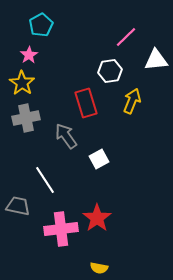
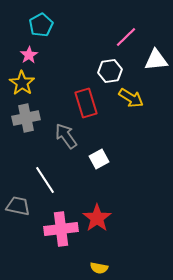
yellow arrow: moved 1 px left, 3 px up; rotated 100 degrees clockwise
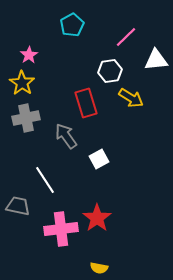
cyan pentagon: moved 31 px right
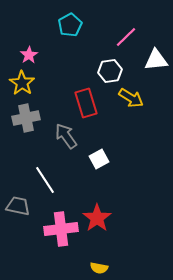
cyan pentagon: moved 2 px left
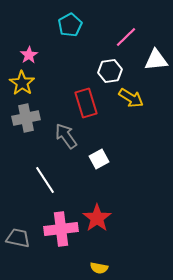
gray trapezoid: moved 32 px down
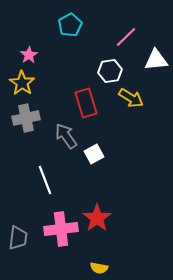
white square: moved 5 px left, 5 px up
white line: rotated 12 degrees clockwise
gray trapezoid: rotated 85 degrees clockwise
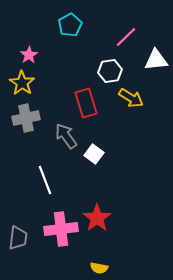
white square: rotated 24 degrees counterclockwise
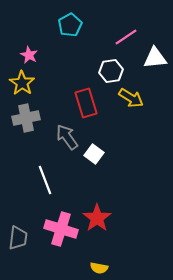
pink line: rotated 10 degrees clockwise
pink star: rotated 12 degrees counterclockwise
white triangle: moved 1 px left, 2 px up
white hexagon: moved 1 px right
gray arrow: moved 1 px right, 1 px down
pink cross: rotated 24 degrees clockwise
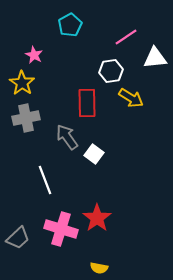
pink star: moved 5 px right
red rectangle: moved 1 px right; rotated 16 degrees clockwise
gray trapezoid: rotated 40 degrees clockwise
